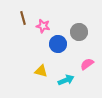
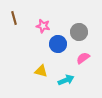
brown line: moved 9 px left
pink semicircle: moved 4 px left, 6 px up
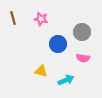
brown line: moved 1 px left
pink star: moved 2 px left, 7 px up
gray circle: moved 3 px right
pink semicircle: rotated 136 degrees counterclockwise
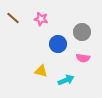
brown line: rotated 32 degrees counterclockwise
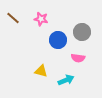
blue circle: moved 4 px up
pink semicircle: moved 5 px left
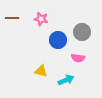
brown line: moved 1 px left; rotated 40 degrees counterclockwise
